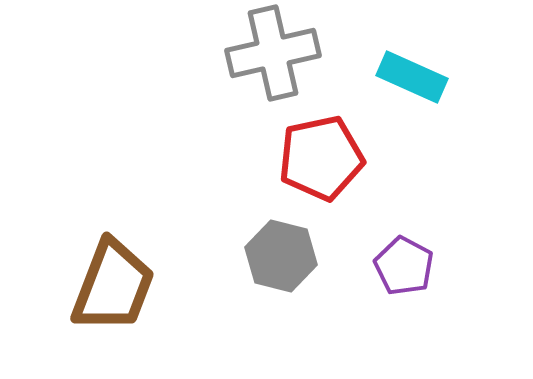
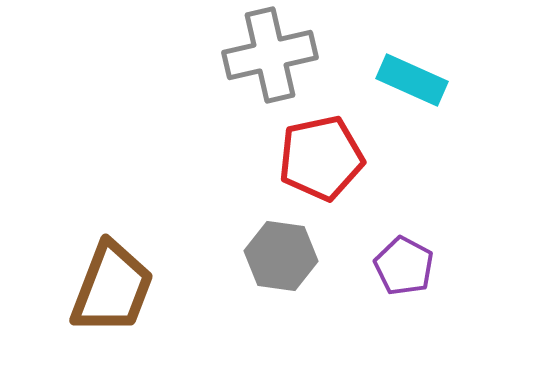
gray cross: moved 3 px left, 2 px down
cyan rectangle: moved 3 px down
gray hexagon: rotated 6 degrees counterclockwise
brown trapezoid: moved 1 px left, 2 px down
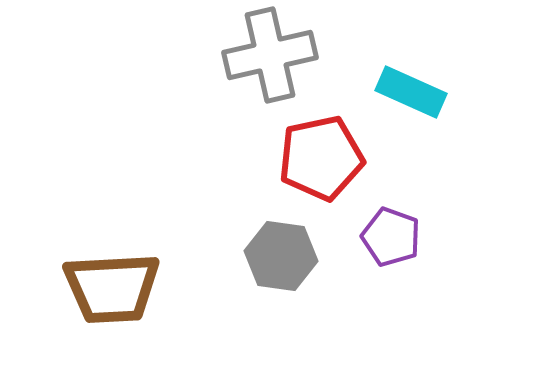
cyan rectangle: moved 1 px left, 12 px down
purple pentagon: moved 13 px left, 29 px up; rotated 8 degrees counterclockwise
brown trapezoid: rotated 66 degrees clockwise
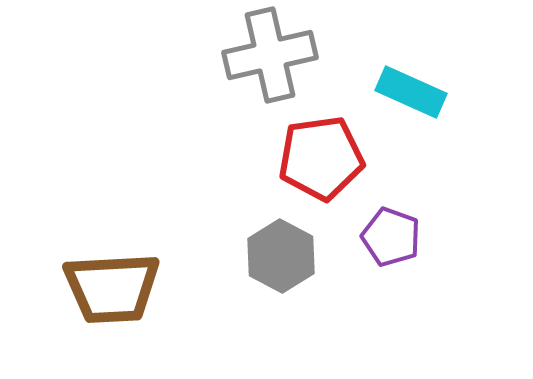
red pentagon: rotated 4 degrees clockwise
gray hexagon: rotated 20 degrees clockwise
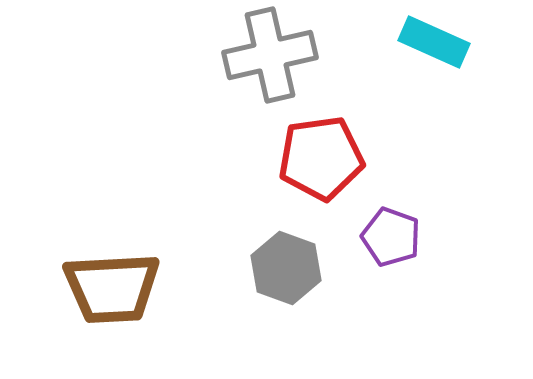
cyan rectangle: moved 23 px right, 50 px up
gray hexagon: moved 5 px right, 12 px down; rotated 8 degrees counterclockwise
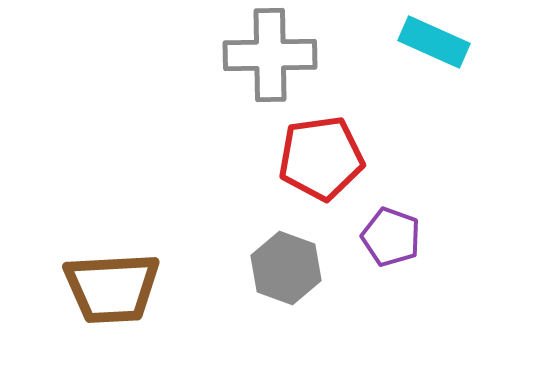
gray cross: rotated 12 degrees clockwise
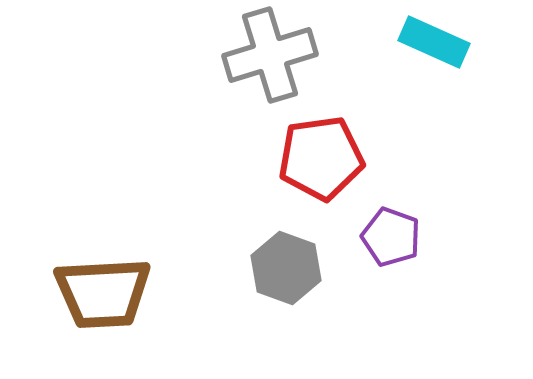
gray cross: rotated 16 degrees counterclockwise
brown trapezoid: moved 9 px left, 5 px down
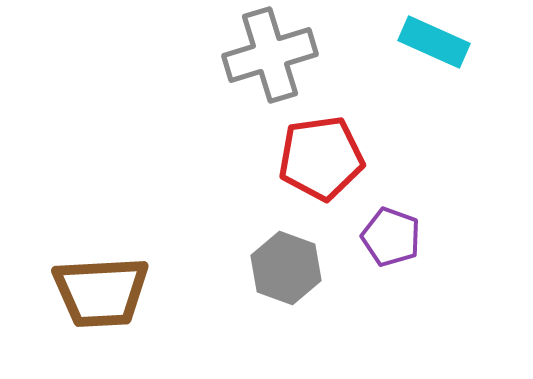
brown trapezoid: moved 2 px left, 1 px up
